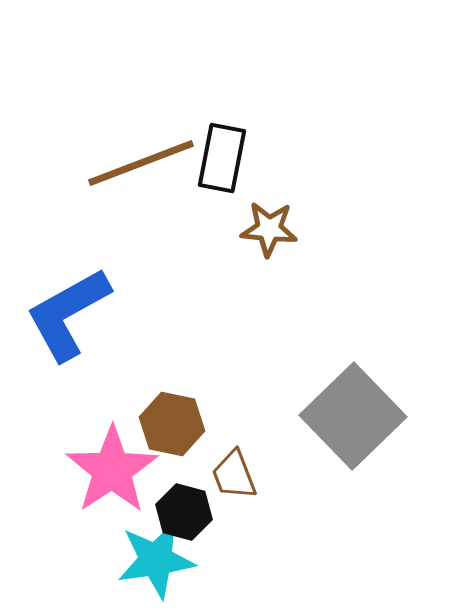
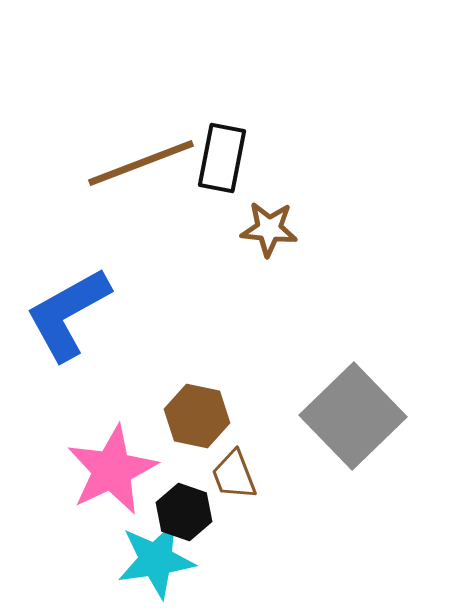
brown hexagon: moved 25 px right, 8 px up
pink star: rotated 8 degrees clockwise
black hexagon: rotated 4 degrees clockwise
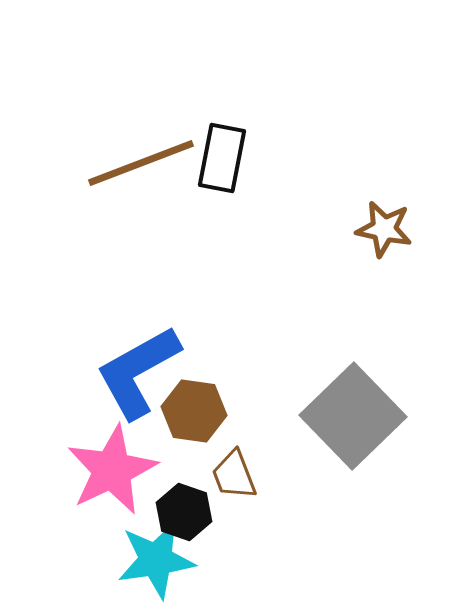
brown star: moved 115 px right; rotated 6 degrees clockwise
blue L-shape: moved 70 px right, 58 px down
brown hexagon: moved 3 px left, 5 px up; rotated 4 degrees counterclockwise
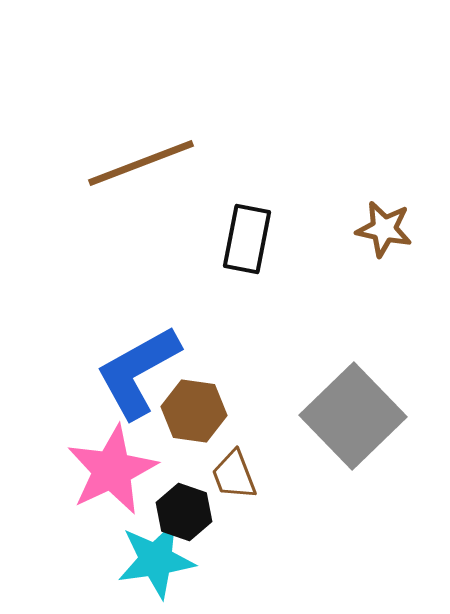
black rectangle: moved 25 px right, 81 px down
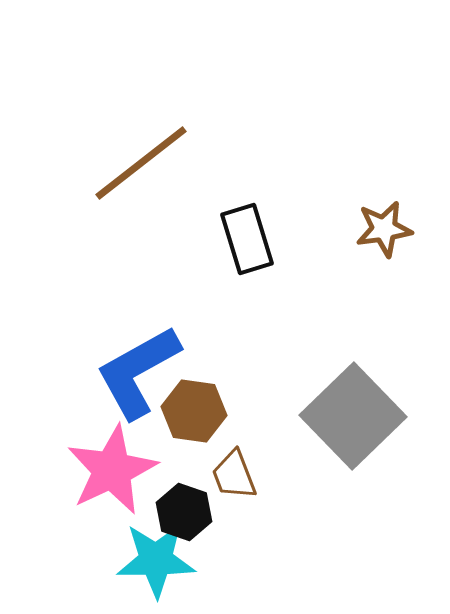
brown line: rotated 17 degrees counterclockwise
brown star: rotated 20 degrees counterclockwise
black rectangle: rotated 28 degrees counterclockwise
cyan star: rotated 8 degrees clockwise
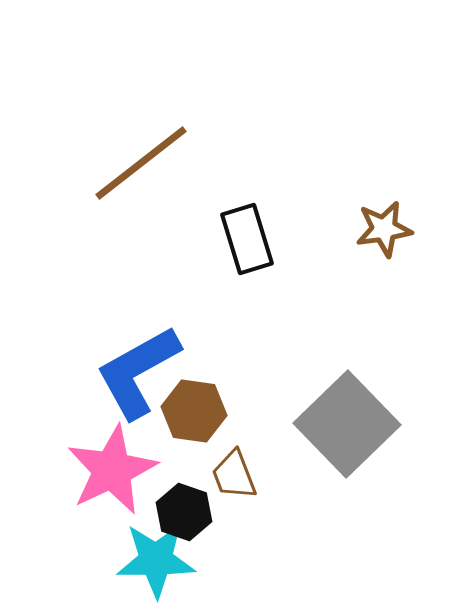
gray square: moved 6 px left, 8 px down
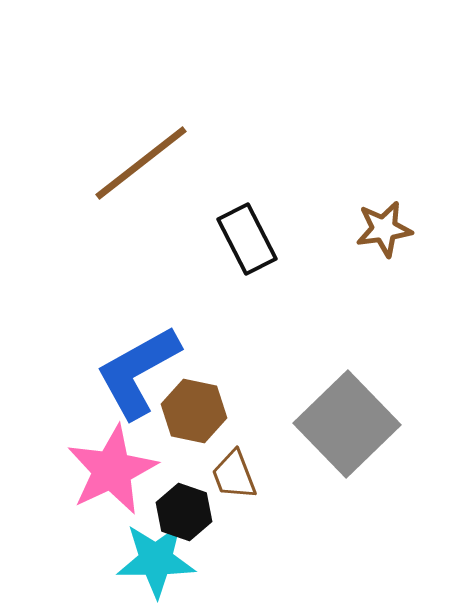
black rectangle: rotated 10 degrees counterclockwise
brown hexagon: rotated 4 degrees clockwise
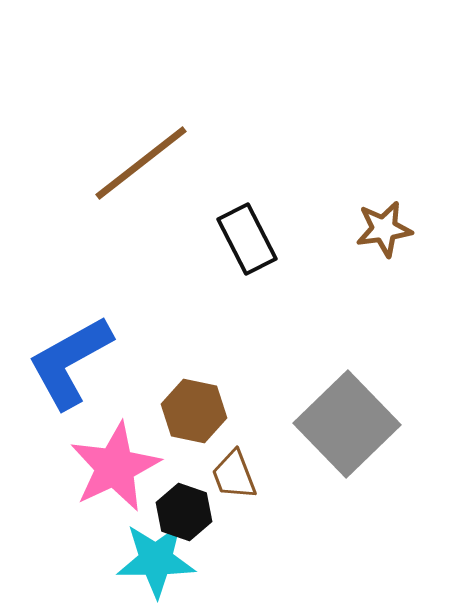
blue L-shape: moved 68 px left, 10 px up
pink star: moved 3 px right, 3 px up
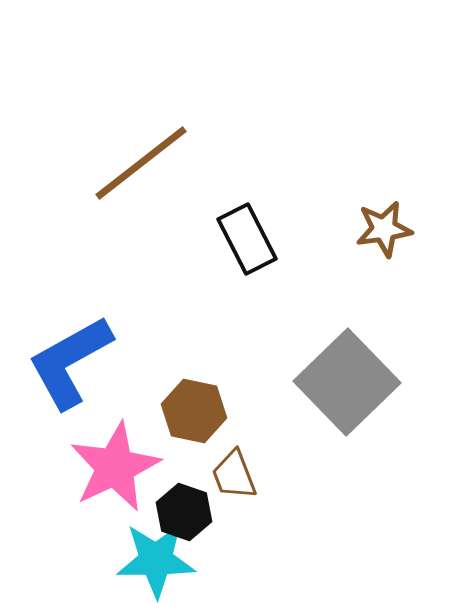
gray square: moved 42 px up
